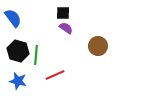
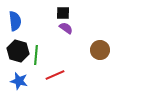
blue semicircle: moved 2 px right, 3 px down; rotated 30 degrees clockwise
brown circle: moved 2 px right, 4 px down
blue star: moved 1 px right
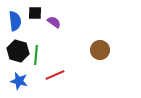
black square: moved 28 px left
purple semicircle: moved 12 px left, 6 px up
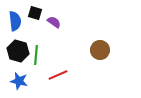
black square: rotated 16 degrees clockwise
red line: moved 3 px right
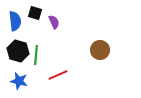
purple semicircle: rotated 32 degrees clockwise
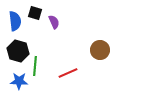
green line: moved 1 px left, 11 px down
red line: moved 10 px right, 2 px up
blue star: rotated 12 degrees counterclockwise
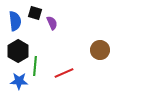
purple semicircle: moved 2 px left, 1 px down
black hexagon: rotated 15 degrees clockwise
red line: moved 4 px left
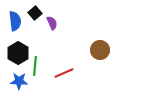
black square: rotated 32 degrees clockwise
black hexagon: moved 2 px down
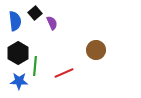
brown circle: moved 4 px left
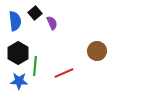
brown circle: moved 1 px right, 1 px down
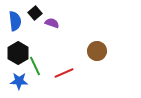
purple semicircle: rotated 48 degrees counterclockwise
green line: rotated 30 degrees counterclockwise
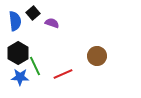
black square: moved 2 px left
brown circle: moved 5 px down
red line: moved 1 px left, 1 px down
blue star: moved 1 px right, 4 px up
